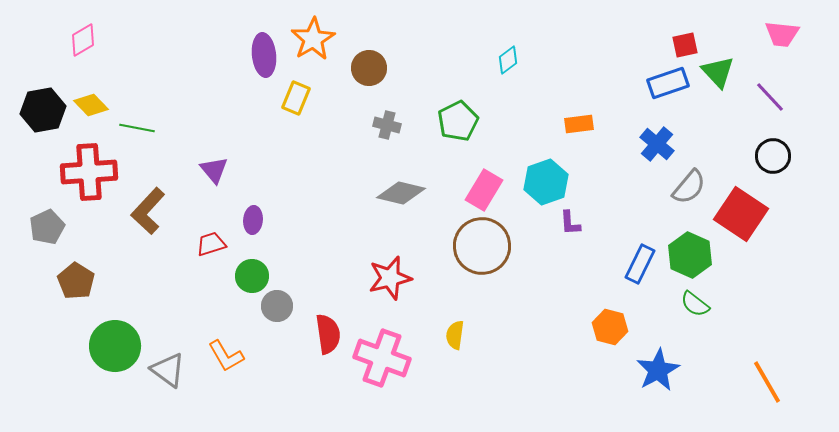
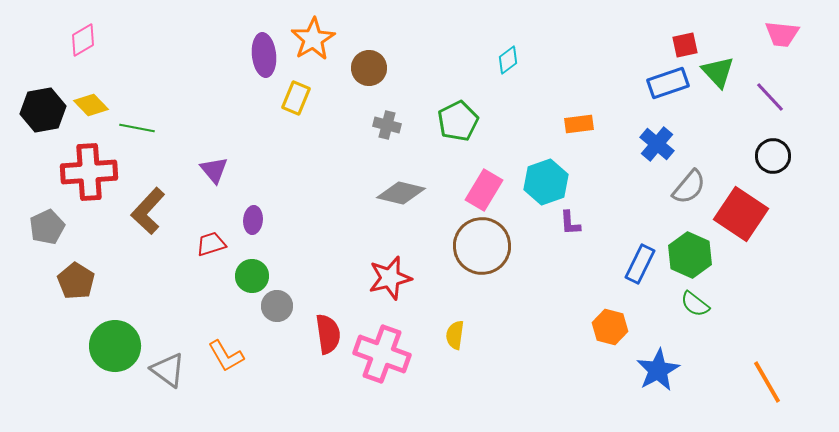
pink cross at (382, 358): moved 4 px up
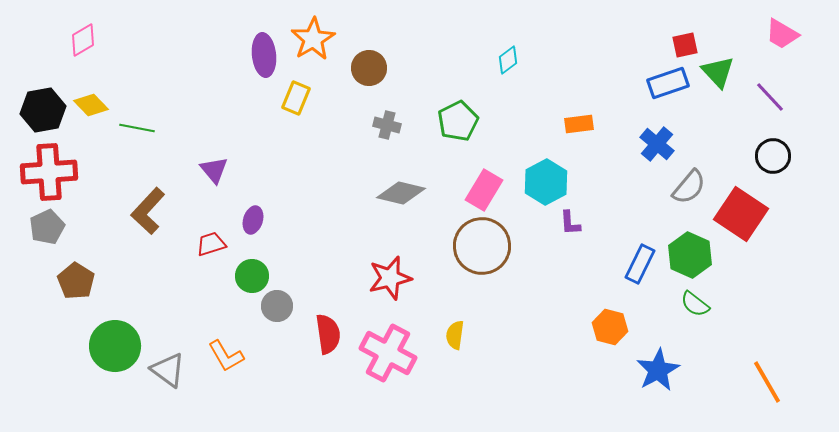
pink trapezoid at (782, 34): rotated 24 degrees clockwise
red cross at (89, 172): moved 40 px left
cyan hexagon at (546, 182): rotated 9 degrees counterclockwise
purple ellipse at (253, 220): rotated 12 degrees clockwise
pink cross at (382, 354): moved 6 px right, 1 px up; rotated 8 degrees clockwise
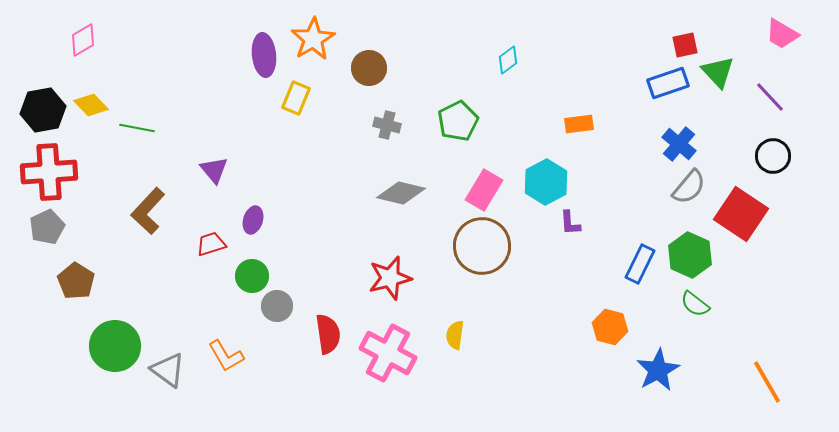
blue cross at (657, 144): moved 22 px right
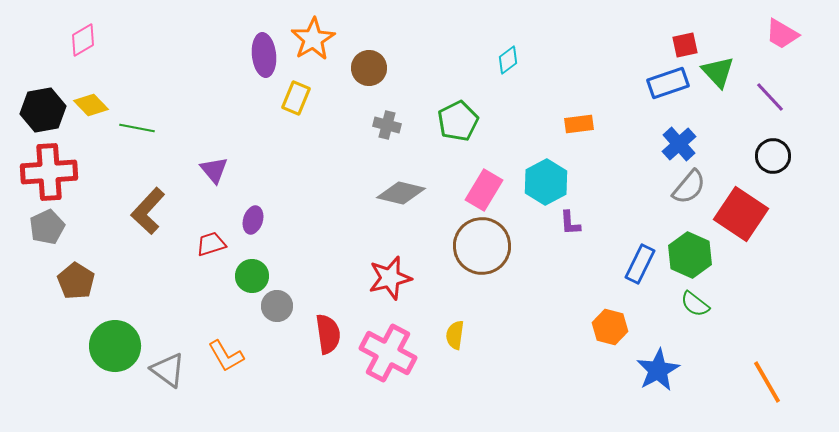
blue cross at (679, 144): rotated 8 degrees clockwise
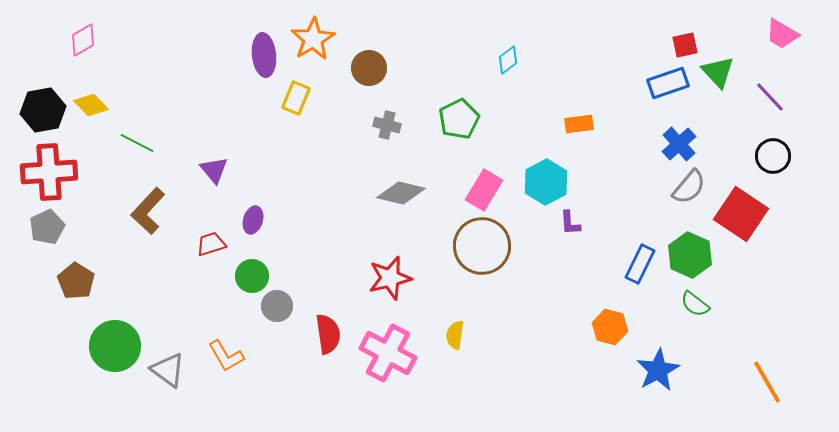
green pentagon at (458, 121): moved 1 px right, 2 px up
green line at (137, 128): moved 15 px down; rotated 16 degrees clockwise
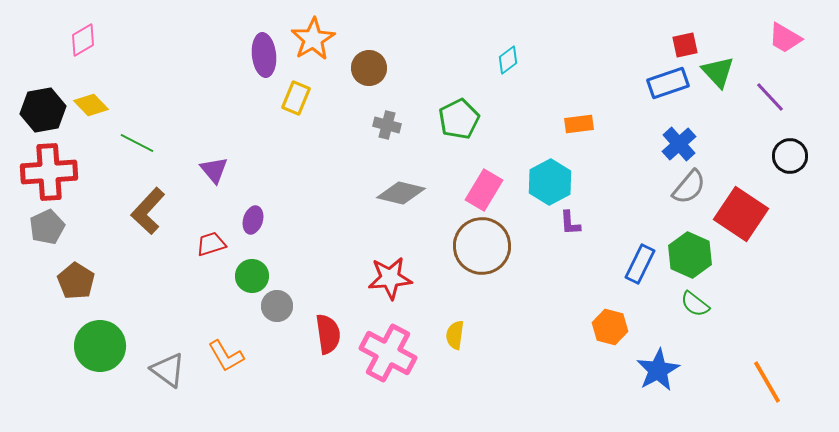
pink trapezoid at (782, 34): moved 3 px right, 4 px down
black circle at (773, 156): moved 17 px right
cyan hexagon at (546, 182): moved 4 px right
red star at (390, 278): rotated 9 degrees clockwise
green circle at (115, 346): moved 15 px left
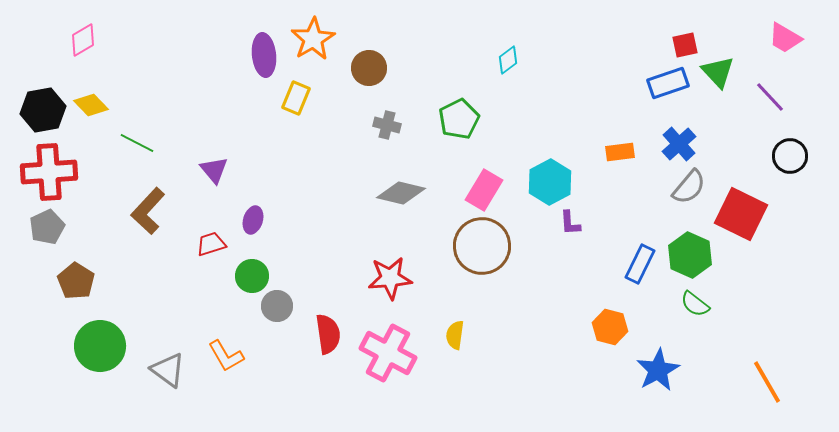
orange rectangle at (579, 124): moved 41 px right, 28 px down
red square at (741, 214): rotated 8 degrees counterclockwise
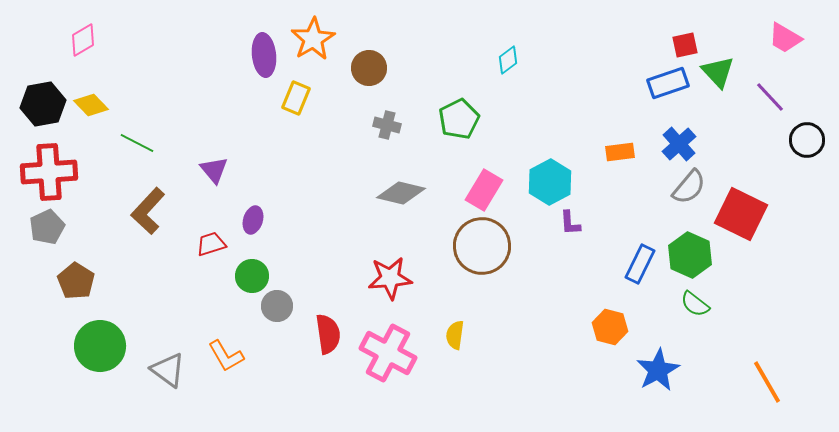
black hexagon at (43, 110): moved 6 px up
black circle at (790, 156): moved 17 px right, 16 px up
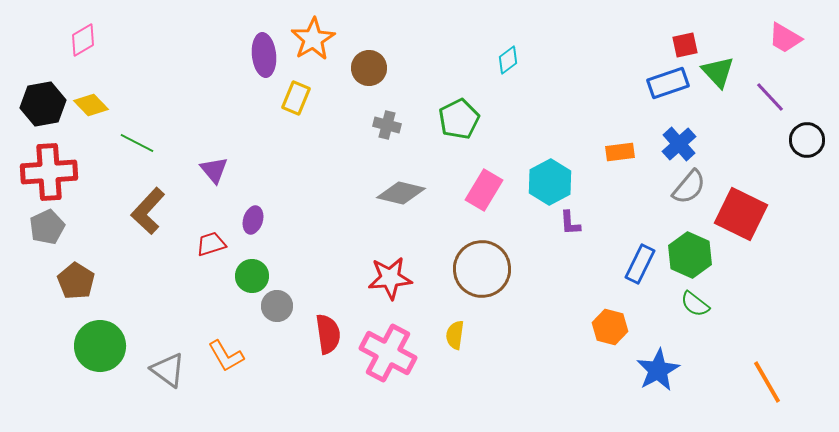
brown circle at (482, 246): moved 23 px down
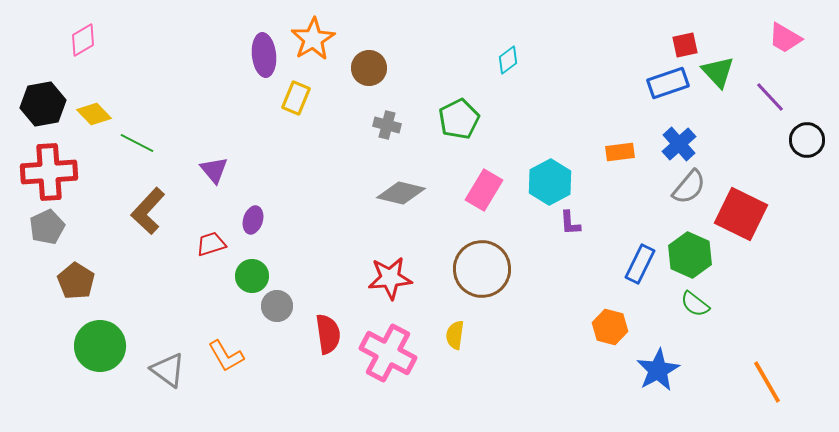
yellow diamond at (91, 105): moved 3 px right, 9 px down
